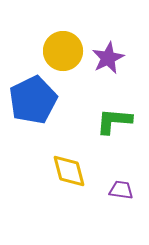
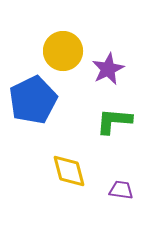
purple star: moved 11 px down
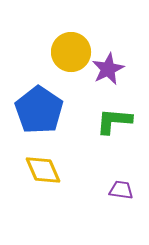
yellow circle: moved 8 px right, 1 px down
blue pentagon: moved 6 px right, 10 px down; rotated 12 degrees counterclockwise
yellow diamond: moved 26 px left, 1 px up; rotated 9 degrees counterclockwise
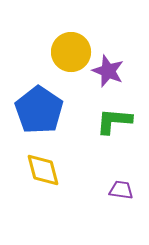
purple star: moved 2 px down; rotated 24 degrees counterclockwise
yellow diamond: rotated 9 degrees clockwise
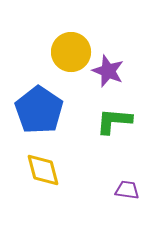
purple trapezoid: moved 6 px right
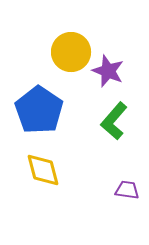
green L-shape: rotated 54 degrees counterclockwise
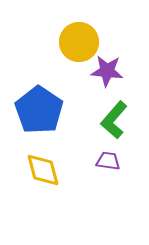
yellow circle: moved 8 px right, 10 px up
purple star: moved 1 px left; rotated 16 degrees counterclockwise
green L-shape: moved 1 px up
purple trapezoid: moved 19 px left, 29 px up
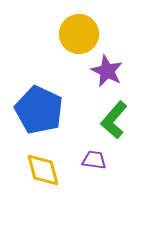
yellow circle: moved 8 px up
purple star: rotated 20 degrees clockwise
blue pentagon: rotated 9 degrees counterclockwise
purple trapezoid: moved 14 px left, 1 px up
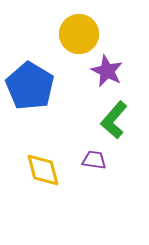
blue pentagon: moved 9 px left, 24 px up; rotated 6 degrees clockwise
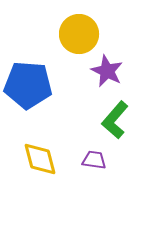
blue pentagon: moved 2 px left, 1 px up; rotated 27 degrees counterclockwise
green L-shape: moved 1 px right
yellow diamond: moved 3 px left, 11 px up
